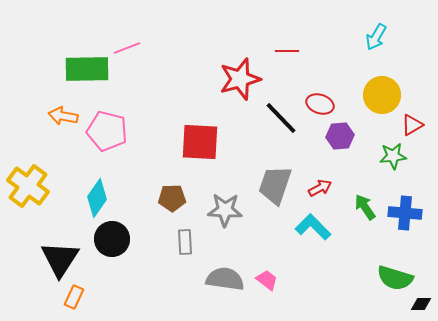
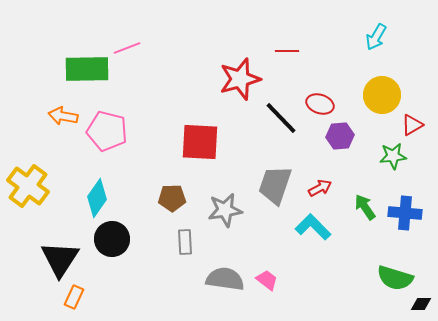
gray star: rotated 12 degrees counterclockwise
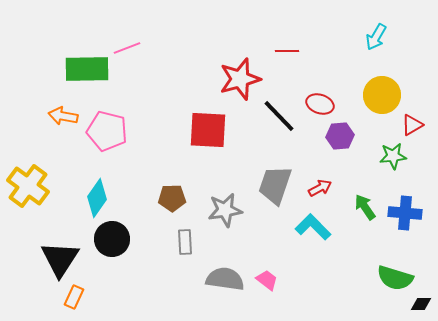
black line: moved 2 px left, 2 px up
red square: moved 8 px right, 12 px up
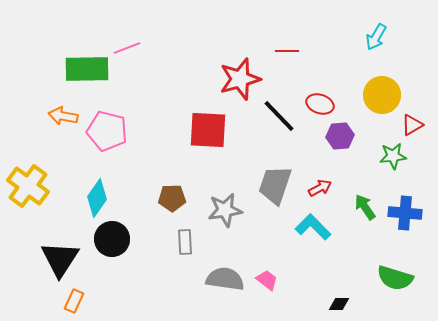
orange rectangle: moved 4 px down
black diamond: moved 82 px left
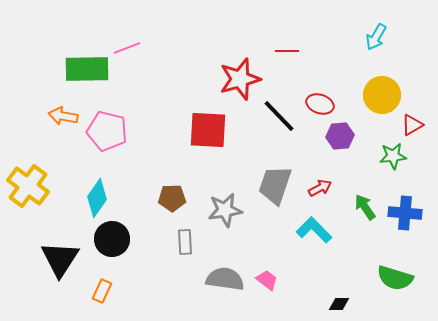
cyan L-shape: moved 1 px right, 3 px down
orange rectangle: moved 28 px right, 10 px up
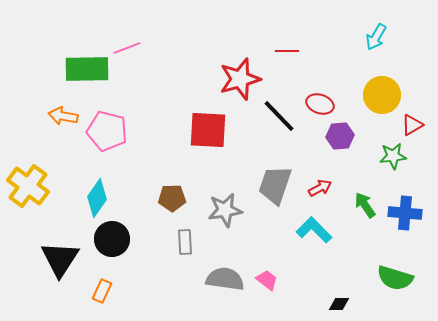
green arrow: moved 2 px up
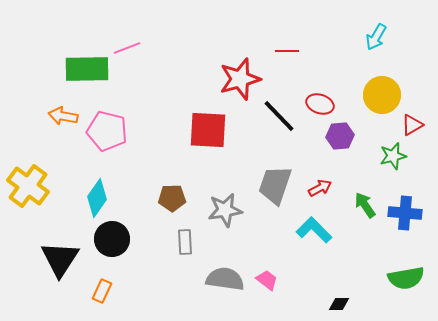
green star: rotated 8 degrees counterclockwise
green semicircle: moved 11 px right; rotated 27 degrees counterclockwise
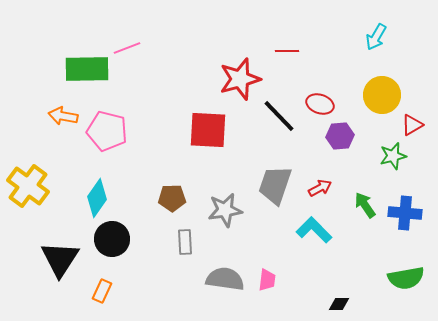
pink trapezoid: rotated 60 degrees clockwise
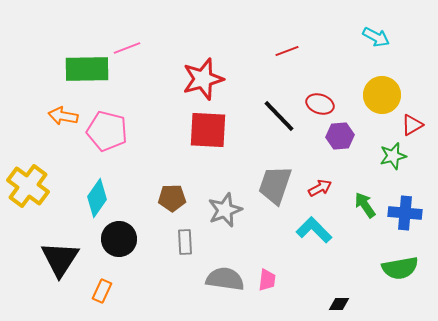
cyan arrow: rotated 92 degrees counterclockwise
red line: rotated 20 degrees counterclockwise
red star: moved 37 px left
gray star: rotated 12 degrees counterclockwise
black circle: moved 7 px right
green semicircle: moved 6 px left, 10 px up
